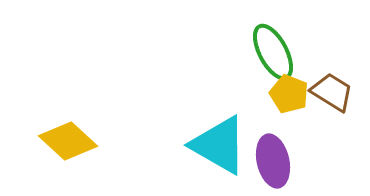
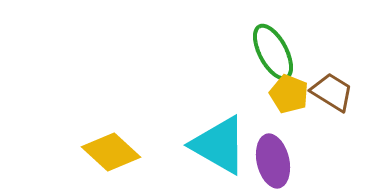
yellow diamond: moved 43 px right, 11 px down
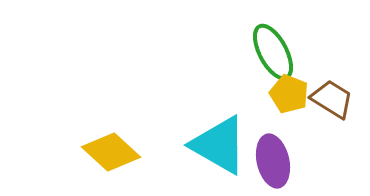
brown trapezoid: moved 7 px down
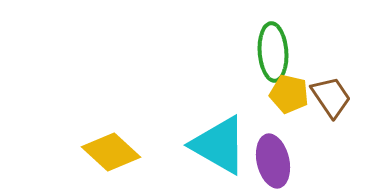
green ellipse: rotated 24 degrees clockwise
yellow pentagon: rotated 9 degrees counterclockwise
brown trapezoid: moved 1 px left, 2 px up; rotated 24 degrees clockwise
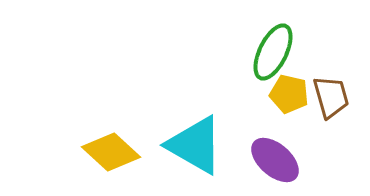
green ellipse: rotated 30 degrees clockwise
brown trapezoid: rotated 18 degrees clockwise
cyan triangle: moved 24 px left
purple ellipse: moved 2 px right, 1 px up; rotated 36 degrees counterclockwise
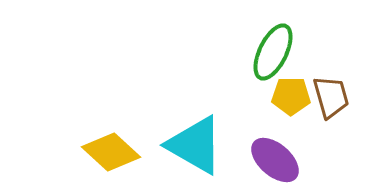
yellow pentagon: moved 2 px right, 2 px down; rotated 12 degrees counterclockwise
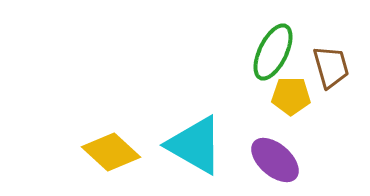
brown trapezoid: moved 30 px up
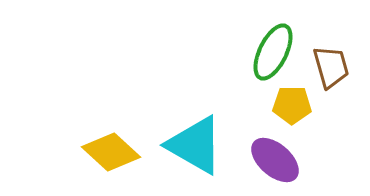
yellow pentagon: moved 1 px right, 9 px down
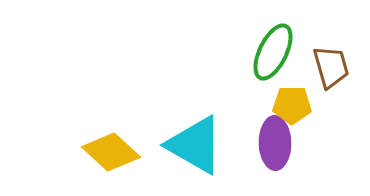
purple ellipse: moved 17 px up; rotated 48 degrees clockwise
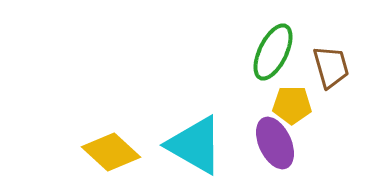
purple ellipse: rotated 24 degrees counterclockwise
